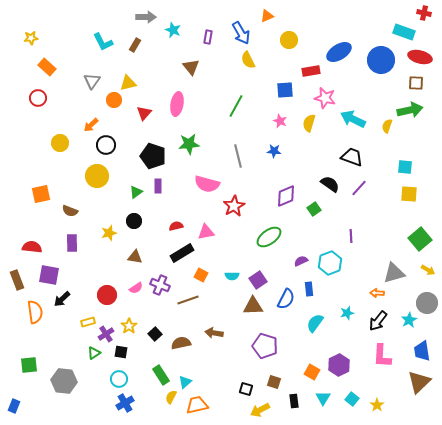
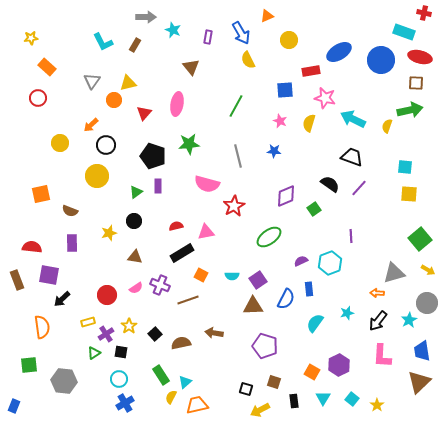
orange semicircle at (35, 312): moved 7 px right, 15 px down
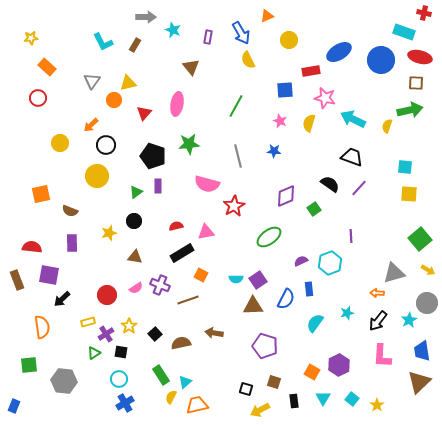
cyan semicircle at (232, 276): moved 4 px right, 3 px down
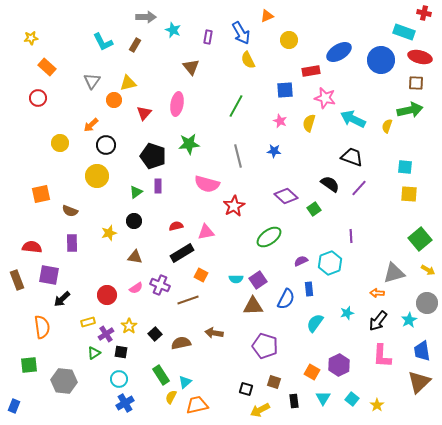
purple diamond at (286, 196): rotated 65 degrees clockwise
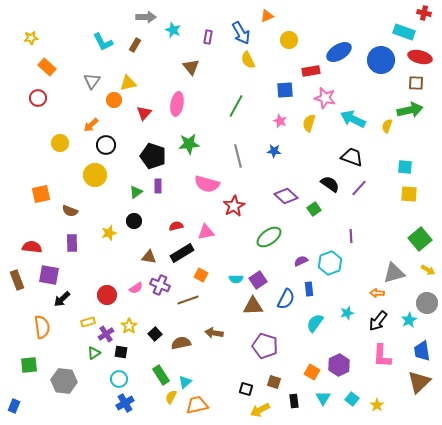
yellow circle at (97, 176): moved 2 px left, 1 px up
brown triangle at (135, 257): moved 14 px right
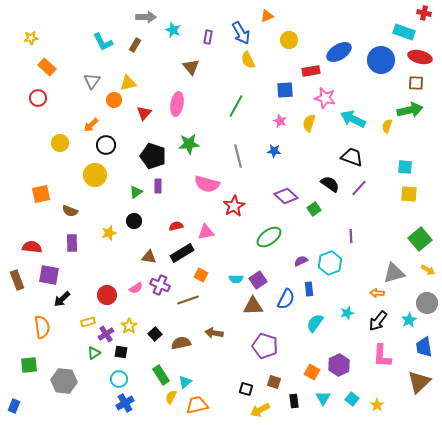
blue trapezoid at (422, 351): moved 2 px right, 4 px up
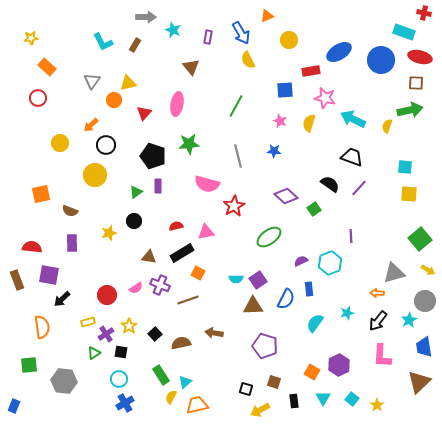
orange square at (201, 275): moved 3 px left, 2 px up
gray circle at (427, 303): moved 2 px left, 2 px up
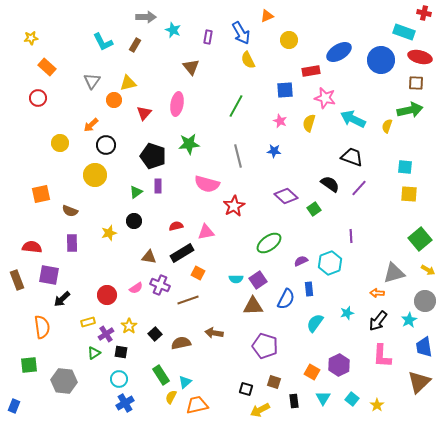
green ellipse at (269, 237): moved 6 px down
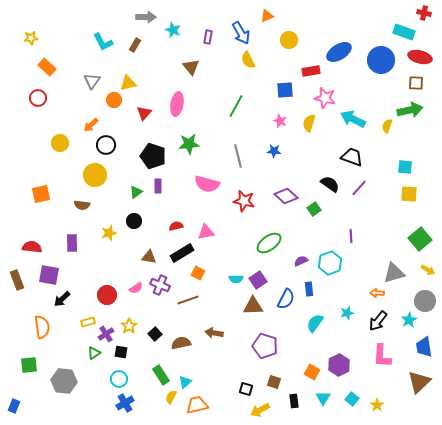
red star at (234, 206): moved 10 px right, 5 px up; rotated 30 degrees counterclockwise
brown semicircle at (70, 211): moved 12 px right, 6 px up; rotated 14 degrees counterclockwise
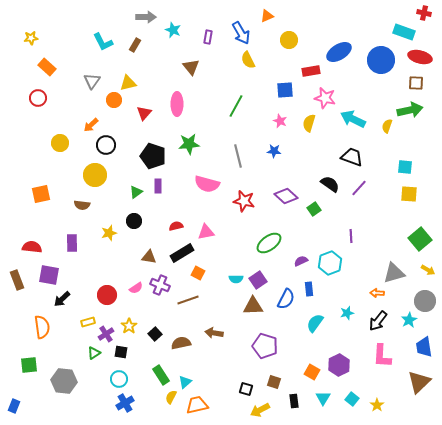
pink ellipse at (177, 104): rotated 10 degrees counterclockwise
